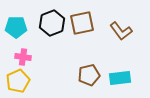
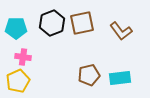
cyan pentagon: moved 1 px down
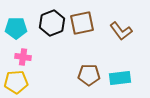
brown pentagon: rotated 15 degrees clockwise
yellow pentagon: moved 2 px left, 1 px down; rotated 20 degrees clockwise
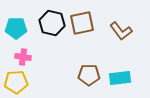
black hexagon: rotated 25 degrees counterclockwise
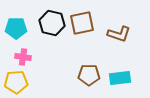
brown L-shape: moved 2 px left, 3 px down; rotated 35 degrees counterclockwise
